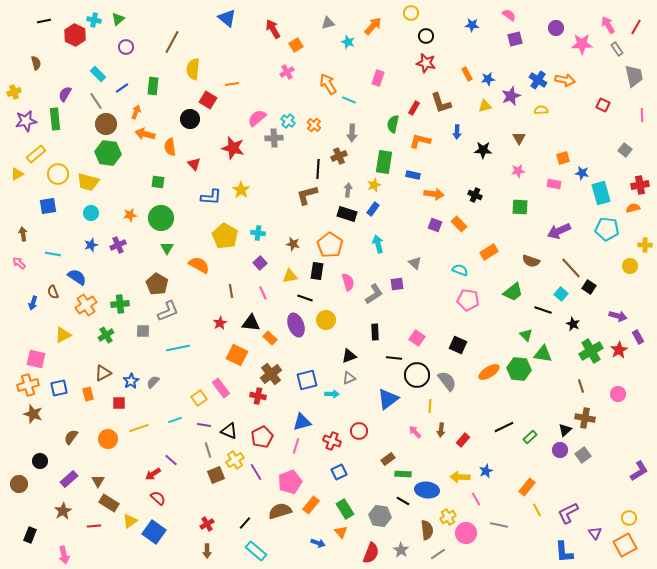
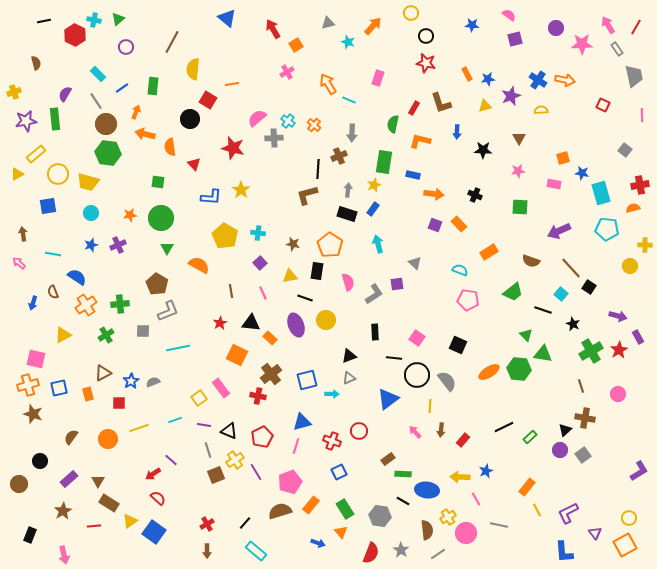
gray semicircle at (153, 382): rotated 24 degrees clockwise
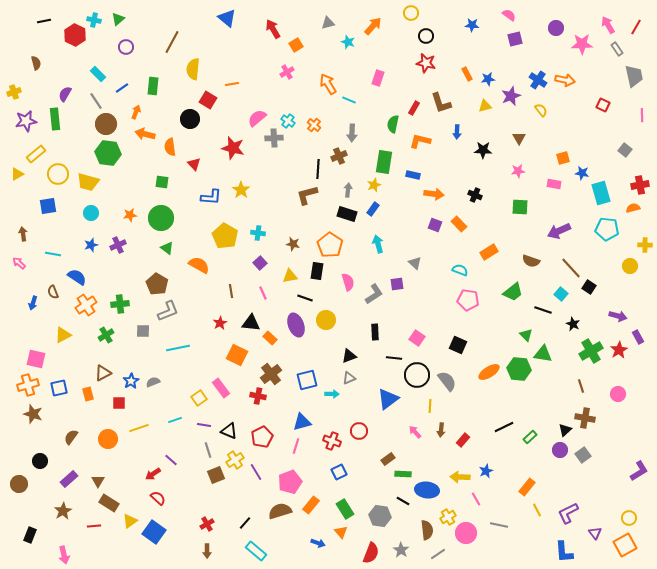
yellow semicircle at (541, 110): rotated 56 degrees clockwise
green square at (158, 182): moved 4 px right
green triangle at (167, 248): rotated 24 degrees counterclockwise
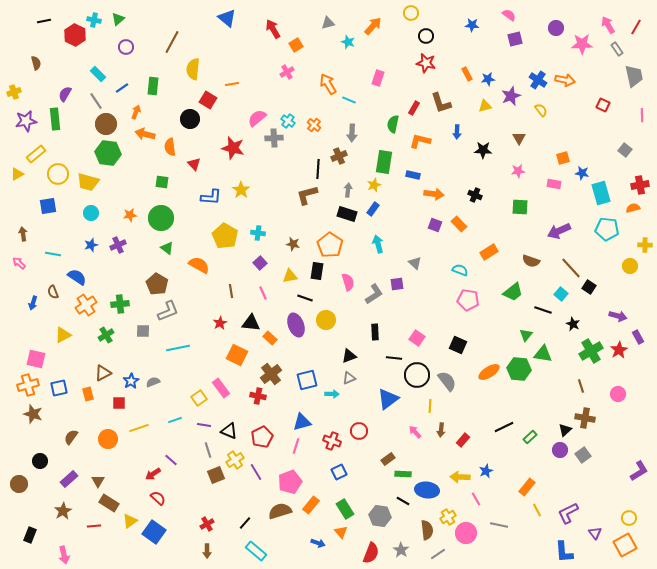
green triangle at (526, 335): rotated 24 degrees clockwise
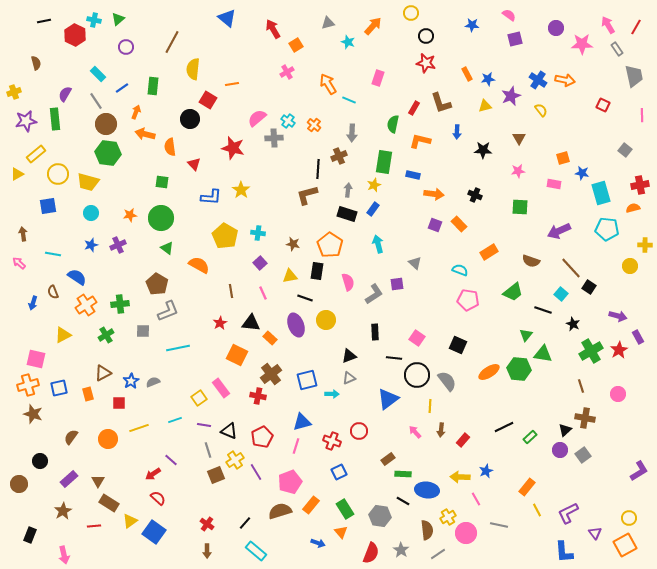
red cross at (207, 524): rotated 24 degrees counterclockwise
